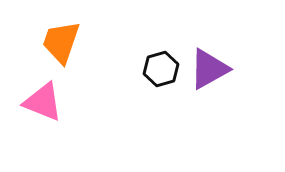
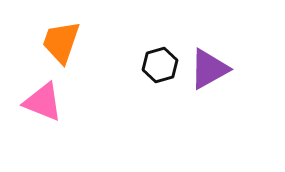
black hexagon: moved 1 px left, 4 px up
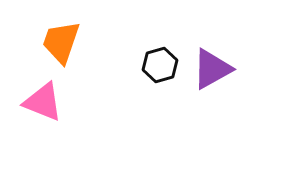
purple triangle: moved 3 px right
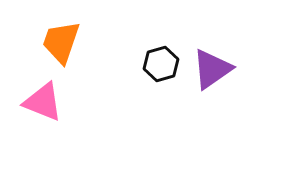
black hexagon: moved 1 px right, 1 px up
purple triangle: rotated 6 degrees counterclockwise
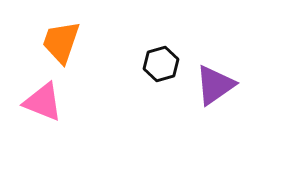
purple triangle: moved 3 px right, 16 px down
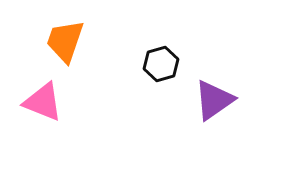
orange trapezoid: moved 4 px right, 1 px up
purple triangle: moved 1 px left, 15 px down
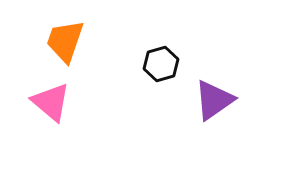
pink triangle: moved 8 px right; rotated 18 degrees clockwise
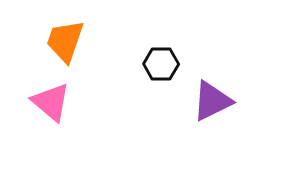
black hexagon: rotated 16 degrees clockwise
purple triangle: moved 2 px left, 1 px down; rotated 9 degrees clockwise
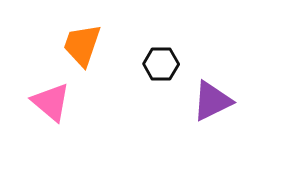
orange trapezoid: moved 17 px right, 4 px down
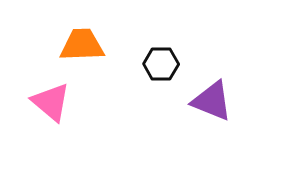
orange trapezoid: rotated 69 degrees clockwise
purple triangle: rotated 48 degrees clockwise
